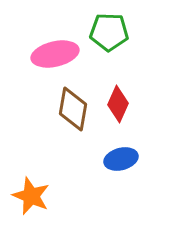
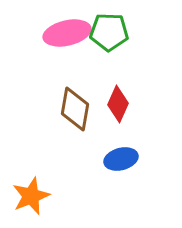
pink ellipse: moved 12 px right, 21 px up
brown diamond: moved 2 px right
orange star: rotated 27 degrees clockwise
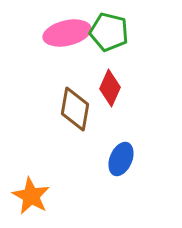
green pentagon: rotated 12 degrees clockwise
red diamond: moved 8 px left, 16 px up
blue ellipse: rotated 52 degrees counterclockwise
orange star: rotated 21 degrees counterclockwise
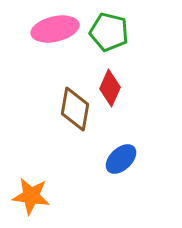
pink ellipse: moved 12 px left, 4 px up
blue ellipse: rotated 24 degrees clockwise
orange star: rotated 21 degrees counterclockwise
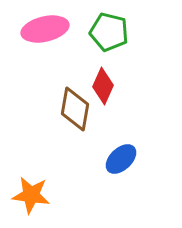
pink ellipse: moved 10 px left
red diamond: moved 7 px left, 2 px up
orange star: moved 1 px up
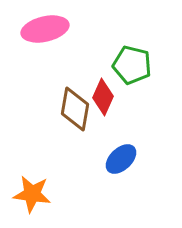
green pentagon: moved 23 px right, 33 px down
red diamond: moved 11 px down
orange star: moved 1 px right, 1 px up
